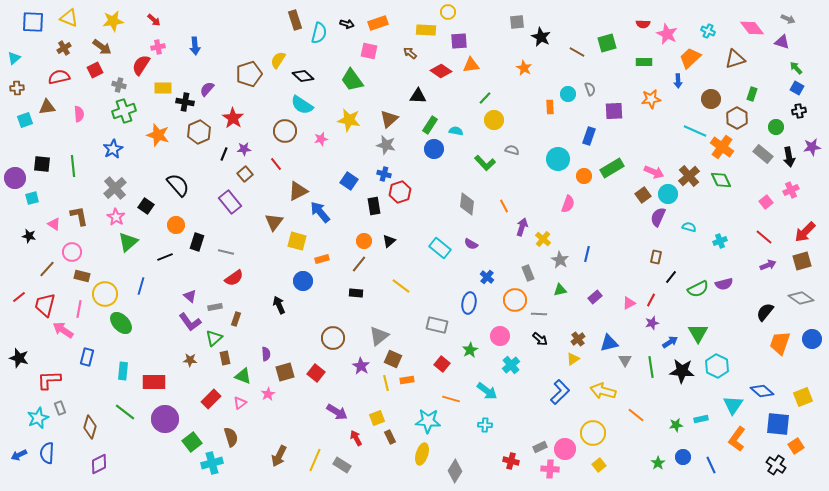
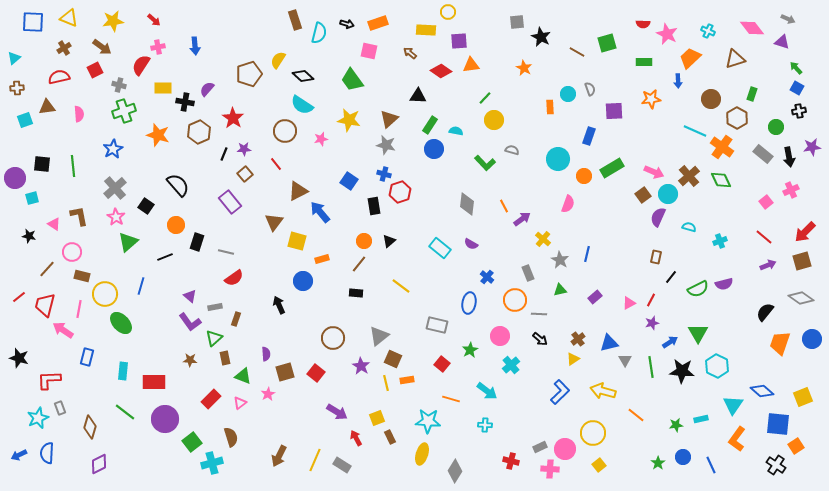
purple arrow at (522, 227): moved 8 px up; rotated 36 degrees clockwise
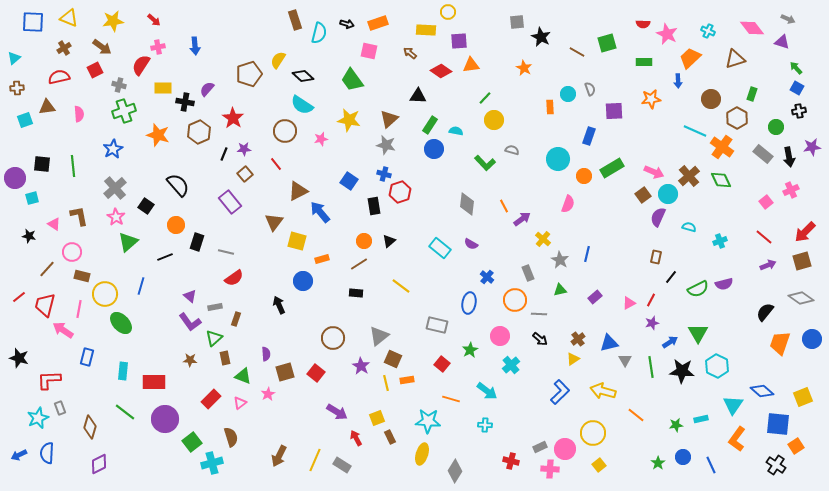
brown line at (359, 264): rotated 18 degrees clockwise
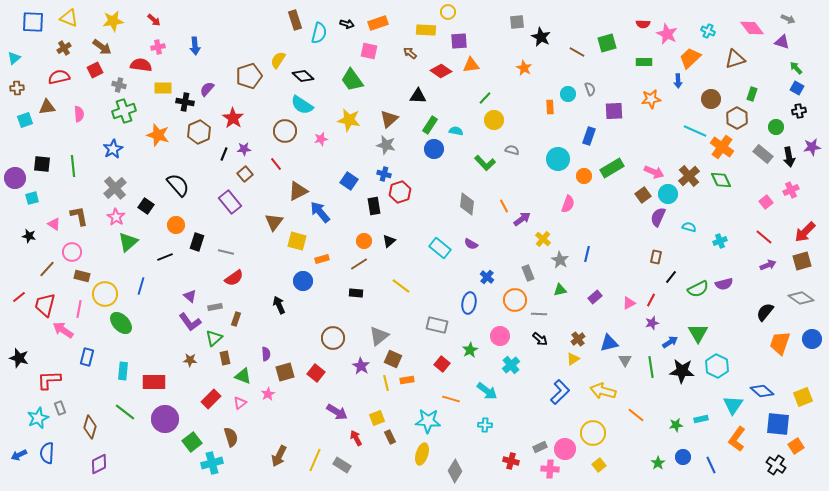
red semicircle at (141, 65): rotated 65 degrees clockwise
brown pentagon at (249, 74): moved 2 px down
